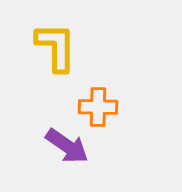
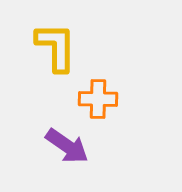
orange cross: moved 8 px up
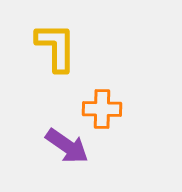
orange cross: moved 4 px right, 10 px down
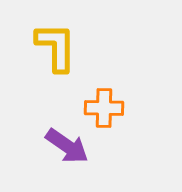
orange cross: moved 2 px right, 1 px up
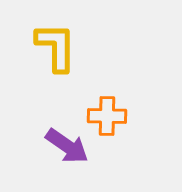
orange cross: moved 3 px right, 8 px down
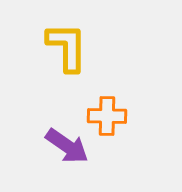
yellow L-shape: moved 11 px right
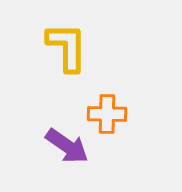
orange cross: moved 2 px up
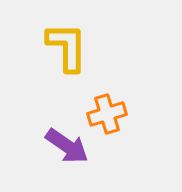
orange cross: rotated 18 degrees counterclockwise
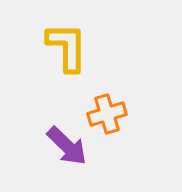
purple arrow: rotated 9 degrees clockwise
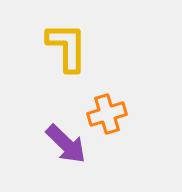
purple arrow: moved 1 px left, 2 px up
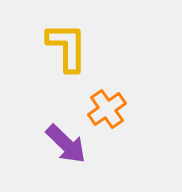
orange cross: moved 5 px up; rotated 18 degrees counterclockwise
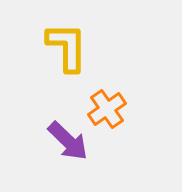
purple arrow: moved 2 px right, 3 px up
